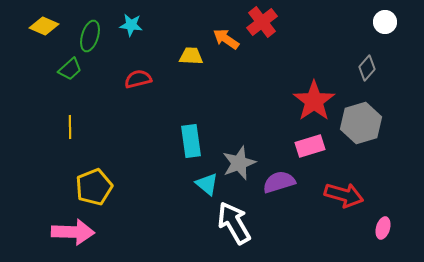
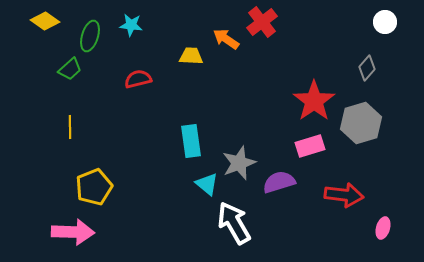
yellow diamond: moved 1 px right, 5 px up; rotated 12 degrees clockwise
red arrow: rotated 9 degrees counterclockwise
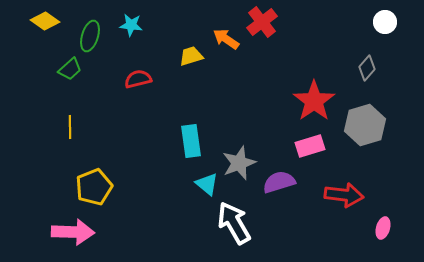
yellow trapezoid: rotated 20 degrees counterclockwise
gray hexagon: moved 4 px right, 2 px down
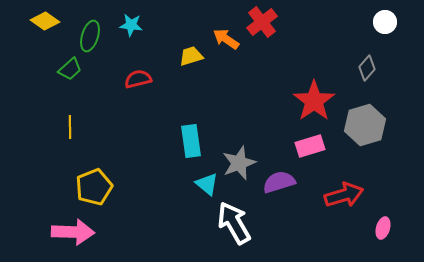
red arrow: rotated 24 degrees counterclockwise
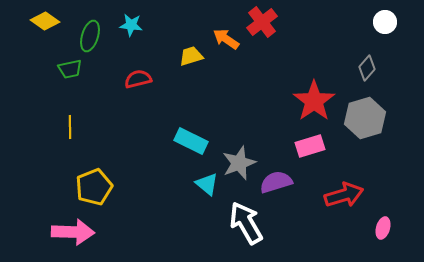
green trapezoid: rotated 30 degrees clockwise
gray hexagon: moved 7 px up
cyan rectangle: rotated 56 degrees counterclockwise
purple semicircle: moved 3 px left
white arrow: moved 12 px right
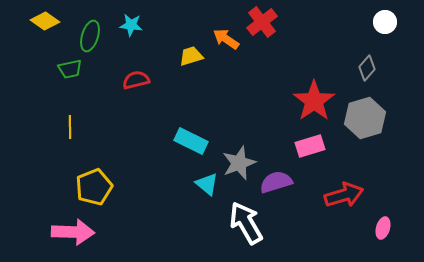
red semicircle: moved 2 px left, 1 px down
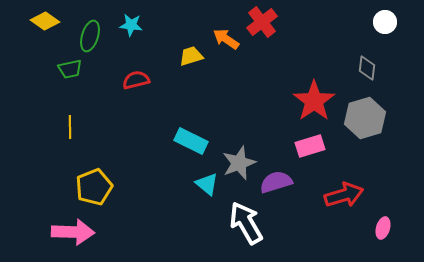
gray diamond: rotated 35 degrees counterclockwise
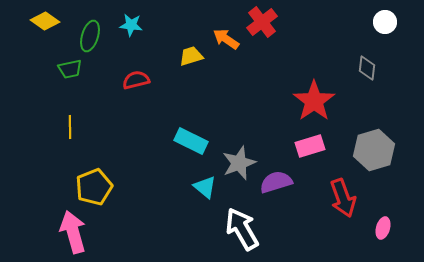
gray hexagon: moved 9 px right, 32 px down
cyan triangle: moved 2 px left, 3 px down
red arrow: moved 1 px left, 3 px down; rotated 87 degrees clockwise
white arrow: moved 4 px left, 6 px down
pink arrow: rotated 108 degrees counterclockwise
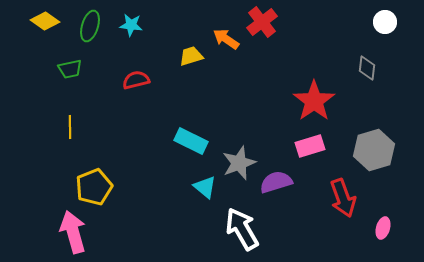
green ellipse: moved 10 px up
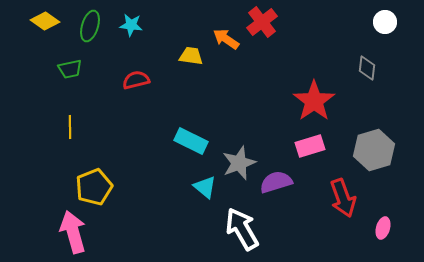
yellow trapezoid: rotated 25 degrees clockwise
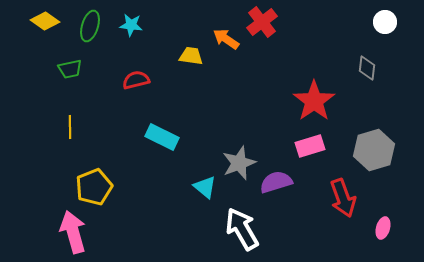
cyan rectangle: moved 29 px left, 4 px up
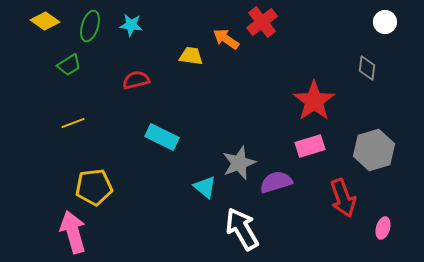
green trapezoid: moved 1 px left, 4 px up; rotated 20 degrees counterclockwise
yellow line: moved 3 px right, 4 px up; rotated 70 degrees clockwise
yellow pentagon: rotated 15 degrees clockwise
